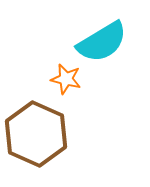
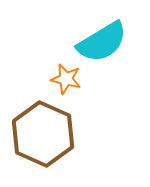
brown hexagon: moved 7 px right
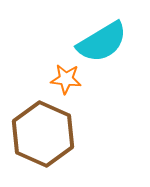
orange star: rotated 8 degrees counterclockwise
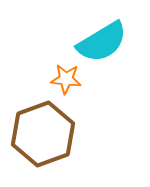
brown hexagon: rotated 16 degrees clockwise
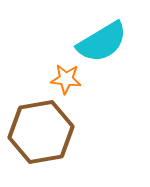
brown hexagon: moved 2 px left, 2 px up; rotated 10 degrees clockwise
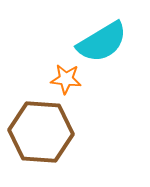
brown hexagon: rotated 14 degrees clockwise
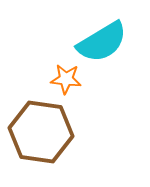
brown hexagon: rotated 4 degrees clockwise
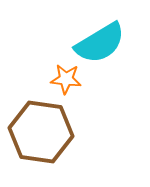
cyan semicircle: moved 2 px left, 1 px down
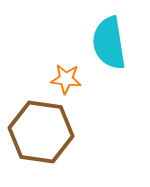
cyan semicircle: moved 9 px right; rotated 112 degrees clockwise
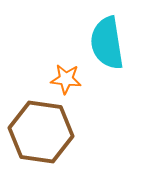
cyan semicircle: moved 2 px left
